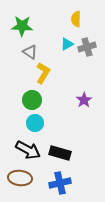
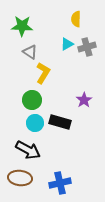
black rectangle: moved 31 px up
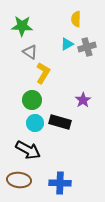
purple star: moved 1 px left
brown ellipse: moved 1 px left, 2 px down
blue cross: rotated 15 degrees clockwise
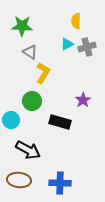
yellow semicircle: moved 2 px down
green circle: moved 1 px down
cyan circle: moved 24 px left, 3 px up
